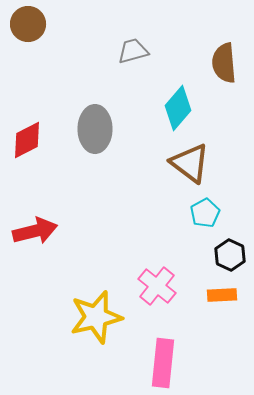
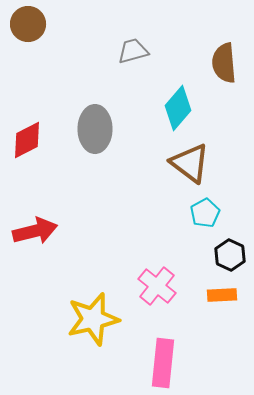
yellow star: moved 3 px left, 2 px down
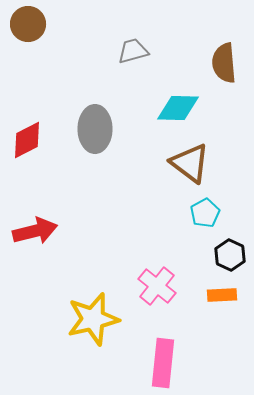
cyan diamond: rotated 51 degrees clockwise
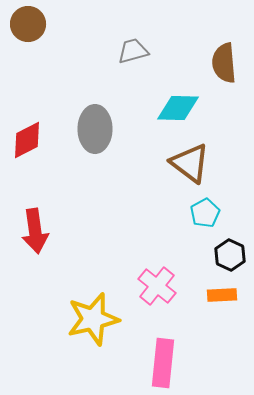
red arrow: rotated 96 degrees clockwise
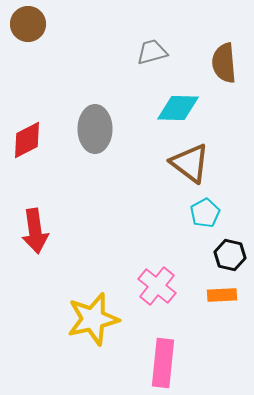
gray trapezoid: moved 19 px right, 1 px down
black hexagon: rotated 12 degrees counterclockwise
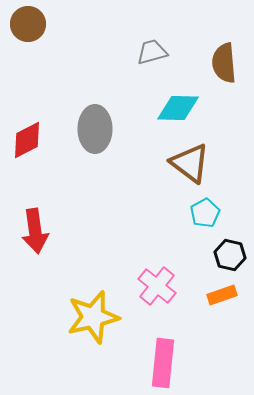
orange rectangle: rotated 16 degrees counterclockwise
yellow star: moved 2 px up
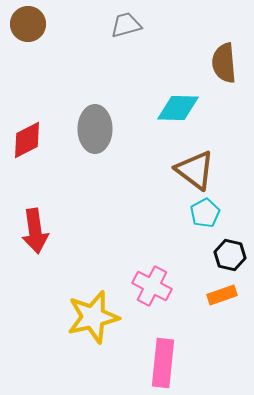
gray trapezoid: moved 26 px left, 27 px up
brown triangle: moved 5 px right, 7 px down
pink cross: moved 5 px left; rotated 12 degrees counterclockwise
